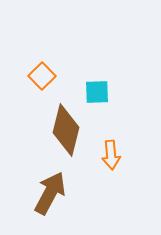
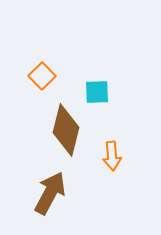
orange arrow: moved 1 px right, 1 px down
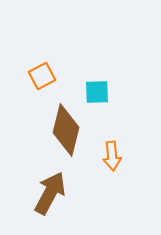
orange square: rotated 16 degrees clockwise
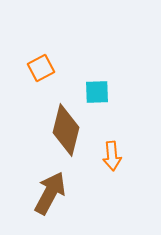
orange square: moved 1 px left, 8 px up
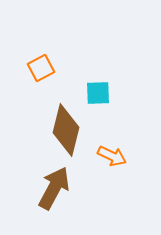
cyan square: moved 1 px right, 1 px down
orange arrow: rotated 60 degrees counterclockwise
brown arrow: moved 4 px right, 5 px up
